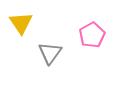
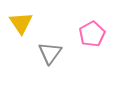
pink pentagon: moved 1 px up
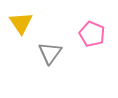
pink pentagon: rotated 20 degrees counterclockwise
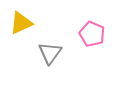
yellow triangle: rotated 40 degrees clockwise
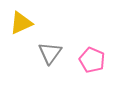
pink pentagon: moved 26 px down
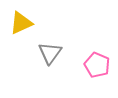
pink pentagon: moved 5 px right, 5 px down
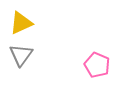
gray triangle: moved 29 px left, 2 px down
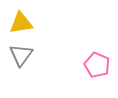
yellow triangle: rotated 15 degrees clockwise
